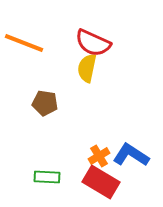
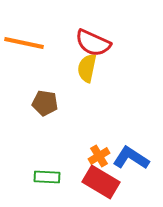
orange line: rotated 9 degrees counterclockwise
blue L-shape: moved 3 px down
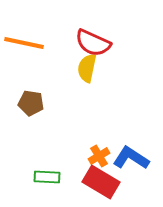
brown pentagon: moved 14 px left
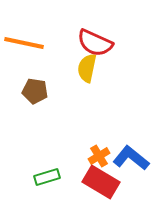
red semicircle: moved 2 px right
brown pentagon: moved 4 px right, 12 px up
blue L-shape: rotated 6 degrees clockwise
green rectangle: rotated 20 degrees counterclockwise
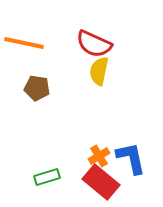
red semicircle: moved 1 px left, 1 px down
yellow semicircle: moved 12 px right, 3 px down
brown pentagon: moved 2 px right, 3 px up
blue L-shape: rotated 39 degrees clockwise
red rectangle: rotated 9 degrees clockwise
